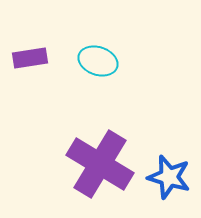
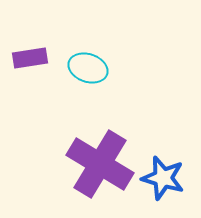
cyan ellipse: moved 10 px left, 7 px down
blue star: moved 6 px left, 1 px down
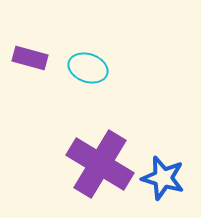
purple rectangle: rotated 24 degrees clockwise
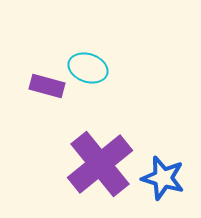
purple rectangle: moved 17 px right, 28 px down
purple cross: rotated 20 degrees clockwise
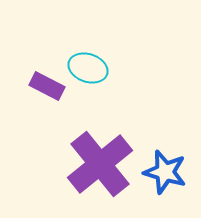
purple rectangle: rotated 12 degrees clockwise
blue star: moved 2 px right, 6 px up
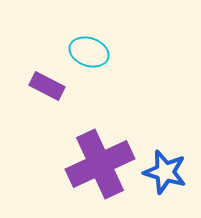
cyan ellipse: moved 1 px right, 16 px up
purple cross: rotated 14 degrees clockwise
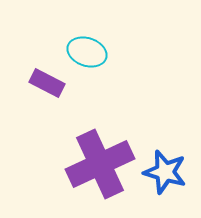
cyan ellipse: moved 2 px left
purple rectangle: moved 3 px up
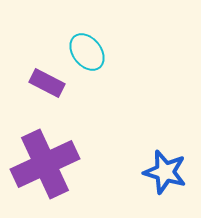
cyan ellipse: rotated 33 degrees clockwise
purple cross: moved 55 px left
